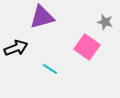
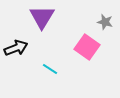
purple triangle: rotated 44 degrees counterclockwise
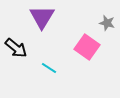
gray star: moved 2 px right, 1 px down
black arrow: rotated 60 degrees clockwise
cyan line: moved 1 px left, 1 px up
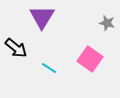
pink square: moved 3 px right, 12 px down
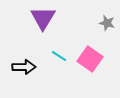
purple triangle: moved 1 px right, 1 px down
black arrow: moved 8 px right, 19 px down; rotated 40 degrees counterclockwise
cyan line: moved 10 px right, 12 px up
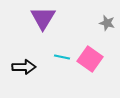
cyan line: moved 3 px right, 1 px down; rotated 21 degrees counterclockwise
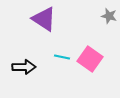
purple triangle: moved 1 px right, 1 px down; rotated 28 degrees counterclockwise
gray star: moved 2 px right, 7 px up
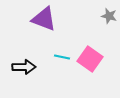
purple triangle: rotated 12 degrees counterclockwise
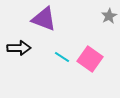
gray star: rotated 28 degrees clockwise
cyan line: rotated 21 degrees clockwise
black arrow: moved 5 px left, 19 px up
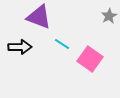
purple triangle: moved 5 px left, 2 px up
black arrow: moved 1 px right, 1 px up
cyan line: moved 13 px up
